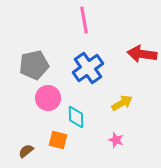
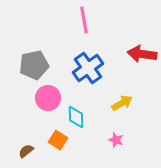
orange square: rotated 18 degrees clockwise
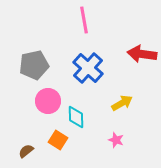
blue cross: rotated 12 degrees counterclockwise
pink circle: moved 3 px down
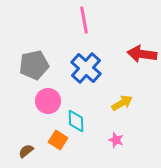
blue cross: moved 2 px left
cyan diamond: moved 4 px down
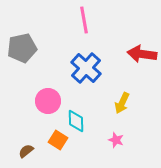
gray pentagon: moved 12 px left, 17 px up
yellow arrow: rotated 145 degrees clockwise
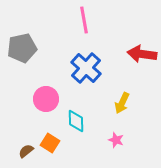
pink circle: moved 2 px left, 2 px up
orange square: moved 8 px left, 3 px down
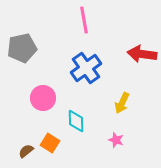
blue cross: rotated 12 degrees clockwise
pink circle: moved 3 px left, 1 px up
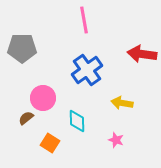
gray pentagon: rotated 12 degrees clockwise
blue cross: moved 1 px right, 2 px down
yellow arrow: rotated 75 degrees clockwise
cyan diamond: moved 1 px right
brown semicircle: moved 33 px up
